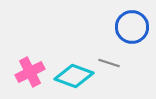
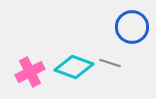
gray line: moved 1 px right
cyan diamond: moved 9 px up
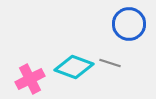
blue circle: moved 3 px left, 3 px up
pink cross: moved 7 px down
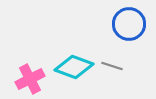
gray line: moved 2 px right, 3 px down
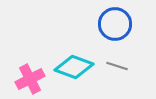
blue circle: moved 14 px left
gray line: moved 5 px right
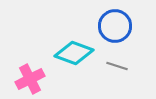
blue circle: moved 2 px down
cyan diamond: moved 14 px up
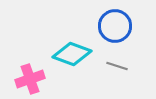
cyan diamond: moved 2 px left, 1 px down
pink cross: rotated 8 degrees clockwise
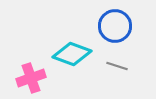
pink cross: moved 1 px right, 1 px up
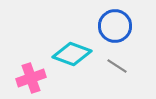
gray line: rotated 15 degrees clockwise
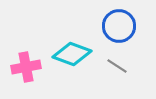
blue circle: moved 4 px right
pink cross: moved 5 px left, 11 px up; rotated 8 degrees clockwise
